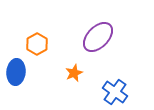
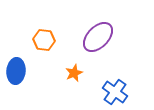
orange hexagon: moved 7 px right, 4 px up; rotated 25 degrees counterclockwise
blue ellipse: moved 1 px up
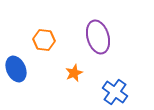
purple ellipse: rotated 60 degrees counterclockwise
blue ellipse: moved 2 px up; rotated 30 degrees counterclockwise
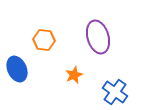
blue ellipse: moved 1 px right
orange star: moved 2 px down
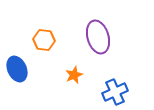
blue cross: rotated 30 degrees clockwise
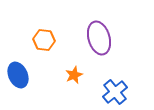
purple ellipse: moved 1 px right, 1 px down
blue ellipse: moved 1 px right, 6 px down
blue cross: rotated 15 degrees counterclockwise
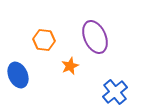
purple ellipse: moved 4 px left, 1 px up; rotated 8 degrees counterclockwise
orange star: moved 4 px left, 9 px up
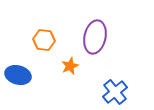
purple ellipse: rotated 36 degrees clockwise
blue ellipse: rotated 50 degrees counterclockwise
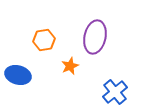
orange hexagon: rotated 15 degrees counterclockwise
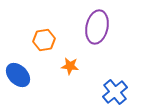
purple ellipse: moved 2 px right, 10 px up
orange star: rotated 30 degrees clockwise
blue ellipse: rotated 30 degrees clockwise
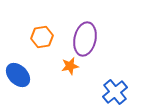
purple ellipse: moved 12 px left, 12 px down
orange hexagon: moved 2 px left, 3 px up
orange star: rotated 18 degrees counterclockwise
